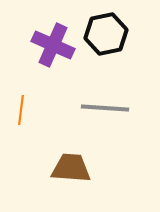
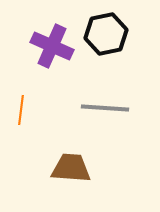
purple cross: moved 1 px left, 1 px down
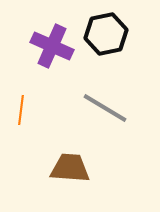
gray line: rotated 27 degrees clockwise
brown trapezoid: moved 1 px left
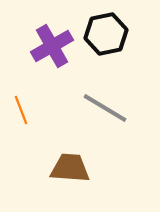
purple cross: rotated 36 degrees clockwise
orange line: rotated 28 degrees counterclockwise
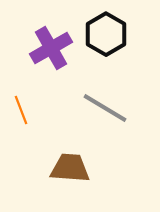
black hexagon: rotated 18 degrees counterclockwise
purple cross: moved 1 px left, 2 px down
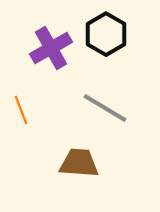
brown trapezoid: moved 9 px right, 5 px up
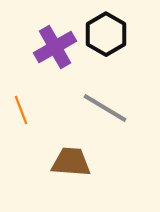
purple cross: moved 4 px right, 1 px up
brown trapezoid: moved 8 px left, 1 px up
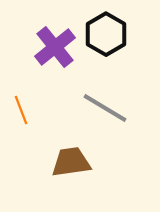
purple cross: rotated 9 degrees counterclockwise
brown trapezoid: rotated 12 degrees counterclockwise
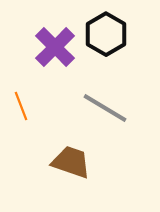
purple cross: rotated 6 degrees counterclockwise
orange line: moved 4 px up
brown trapezoid: rotated 27 degrees clockwise
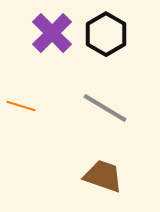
purple cross: moved 3 px left, 14 px up
orange line: rotated 52 degrees counterclockwise
brown trapezoid: moved 32 px right, 14 px down
